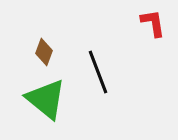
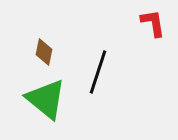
brown diamond: rotated 8 degrees counterclockwise
black line: rotated 39 degrees clockwise
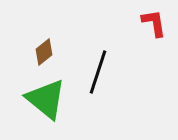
red L-shape: moved 1 px right
brown diamond: rotated 40 degrees clockwise
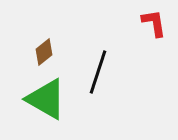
green triangle: rotated 9 degrees counterclockwise
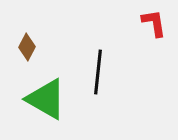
brown diamond: moved 17 px left, 5 px up; rotated 24 degrees counterclockwise
black line: rotated 12 degrees counterclockwise
